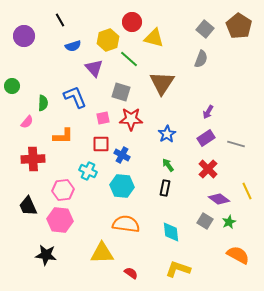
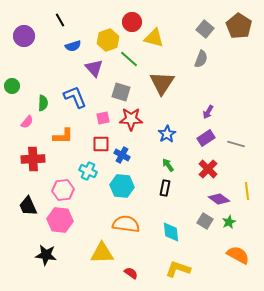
yellow line at (247, 191): rotated 18 degrees clockwise
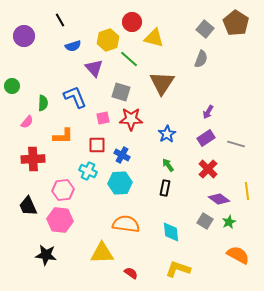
brown pentagon at (239, 26): moved 3 px left, 3 px up
red square at (101, 144): moved 4 px left, 1 px down
cyan hexagon at (122, 186): moved 2 px left, 3 px up; rotated 10 degrees counterclockwise
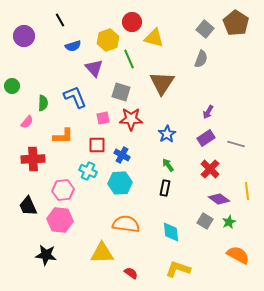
green line at (129, 59): rotated 24 degrees clockwise
red cross at (208, 169): moved 2 px right
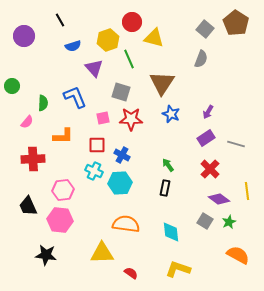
blue star at (167, 134): moved 4 px right, 20 px up; rotated 18 degrees counterclockwise
cyan cross at (88, 171): moved 6 px right
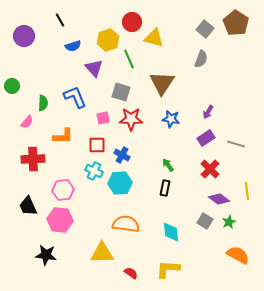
blue star at (171, 114): moved 5 px down; rotated 12 degrees counterclockwise
yellow L-shape at (178, 269): moved 10 px left; rotated 15 degrees counterclockwise
